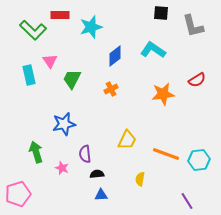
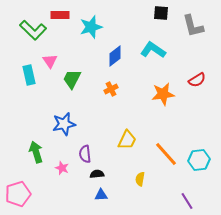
orange line: rotated 28 degrees clockwise
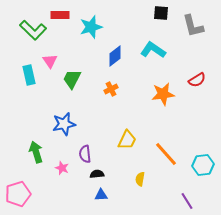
cyan hexagon: moved 4 px right, 5 px down
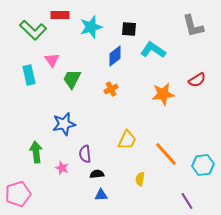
black square: moved 32 px left, 16 px down
pink triangle: moved 2 px right, 1 px up
green arrow: rotated 10 degrees clockwise
